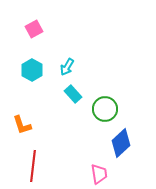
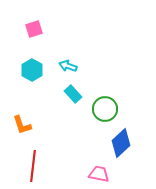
pink square: rotated 12 degrees clockwise
cyan arrow: moved 1 px right, 1 px up; rotated 78 degrees clockwise
pink trapezoid: rotated 70 degrees counterclockwise
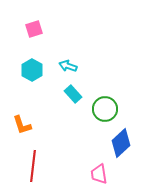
pink trapezoid: rotated 110 degrees counterclockwise
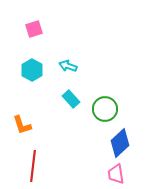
cyan rectangle: moved 2 px left, 5 px down
blue diamond: moved 1 px left
pink trapezoid: moved 17 px right
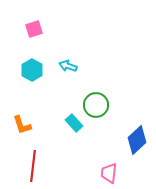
cyan rectangle: moved 3 px right, 24 px down
green circle: moved 9 px left, 4 px up
blue diamond: moved 17 px right, 3 px up
pink trapezoid: moved 7 px left, 1 px up; rotated 15 degrees clockwise
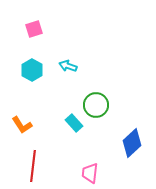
orange L-shape: rotated 15 degrees counterclockwise
blue diamond: moved 5 px left, 3 px down
pink trapezoid: moved 19 px left
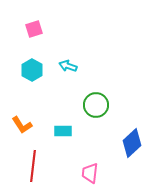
cyan rectangle: moved 11 px left, 8 px down; rotated 48 degrees counterclockwise
